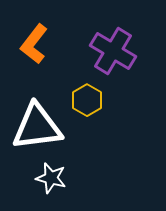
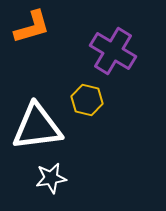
orange L-shape: moved 2 px left, 17 px up; rotated 144 degrees counterclockwise
yellow hexagon: rotated 16 degrees counterclockwise
white star: rotated 24 degrees counterclockwise
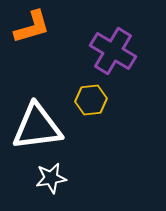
yellow hexagon: moved 4 px right; rotated 20 degrees counterclockwise
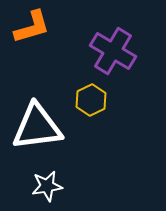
yellow hexagon: rotated 20 degrees counterclockwise
white star: moved 4 px left, 8 px down
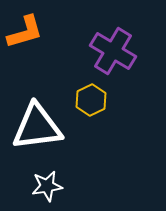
orange L-shape: moved 7 px left, 5 px down
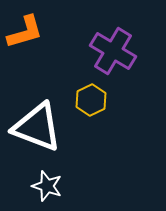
white triangle: rotated 28 degrees clockwise
white star: rotated 28 degrees clockwise
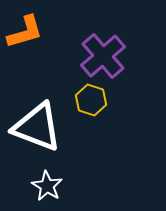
purple cross: moved 10 px left, 5 px down; rotated 18 degrees clockwise
yellow hexagon: rotated 16 degrees counterclockwise
white star: rotated 12 degrees clockwise
